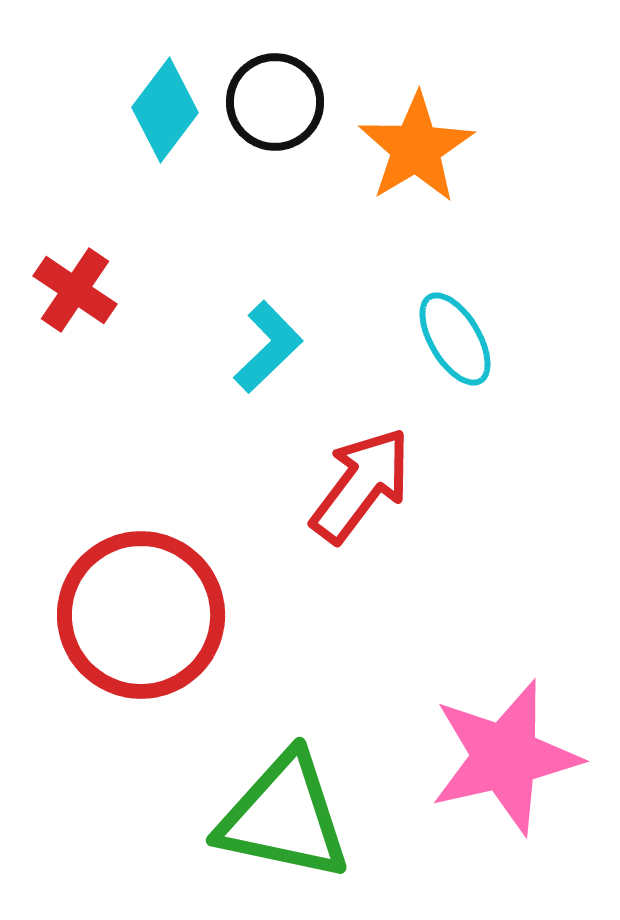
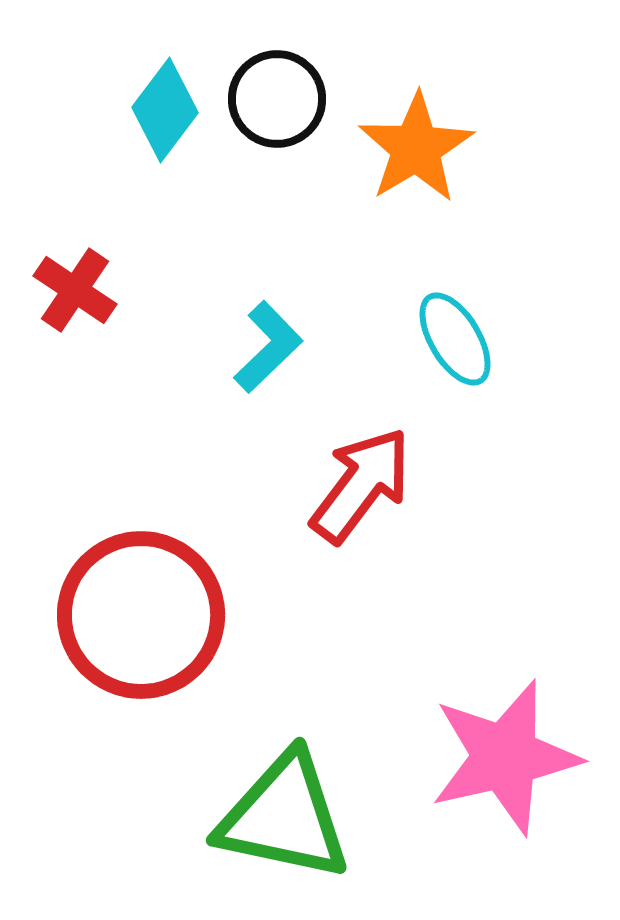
black circle: moved 2 px right, 3 px up
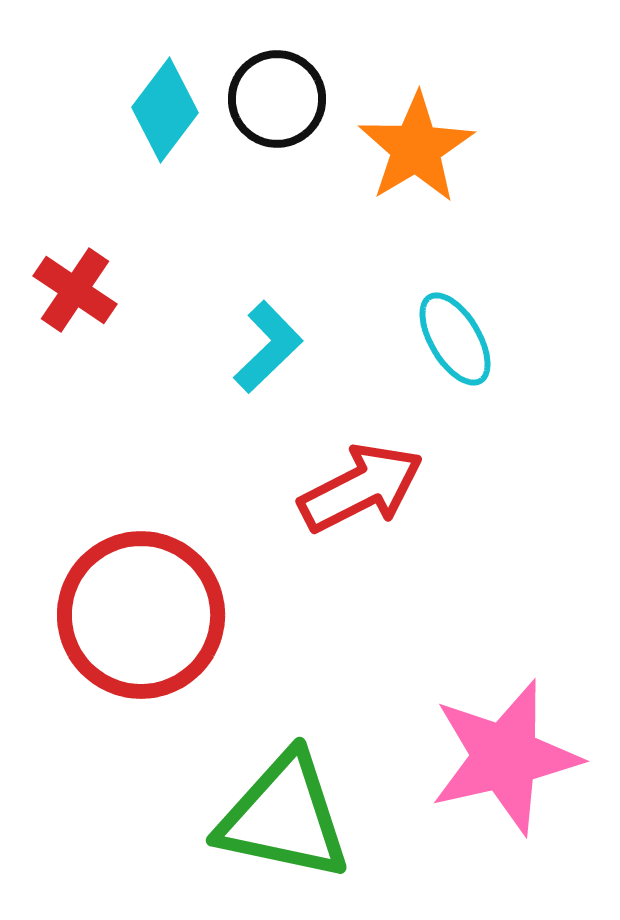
red arrow: moved 3 px down; rotated 26 degrees clockwise
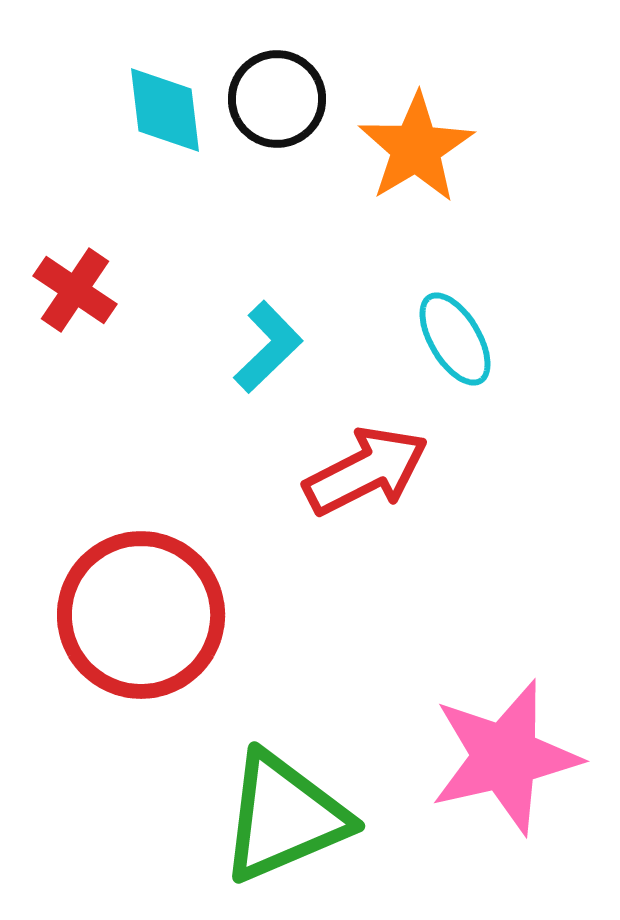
cyan diamond: rotated 44 degrees counterclockwise
red arrow: moved 5 px right, 17 px up
green triangle: rotated 35 degrees counterclockwise
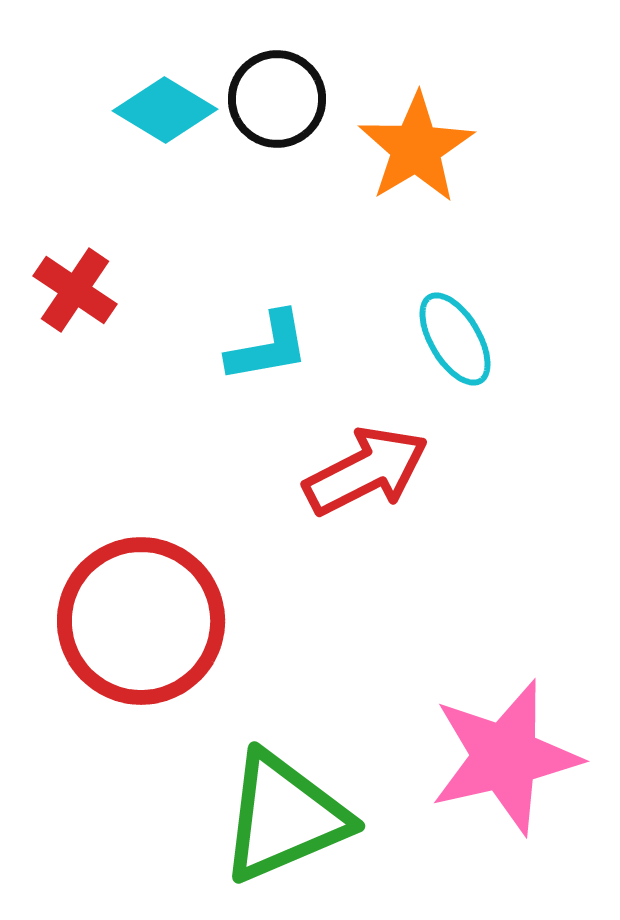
cyan diamond: rotated 52 degrees counterclockwise
cyan L-shape: rotated 34 degrees clockwise
red circle: moved 6 px down
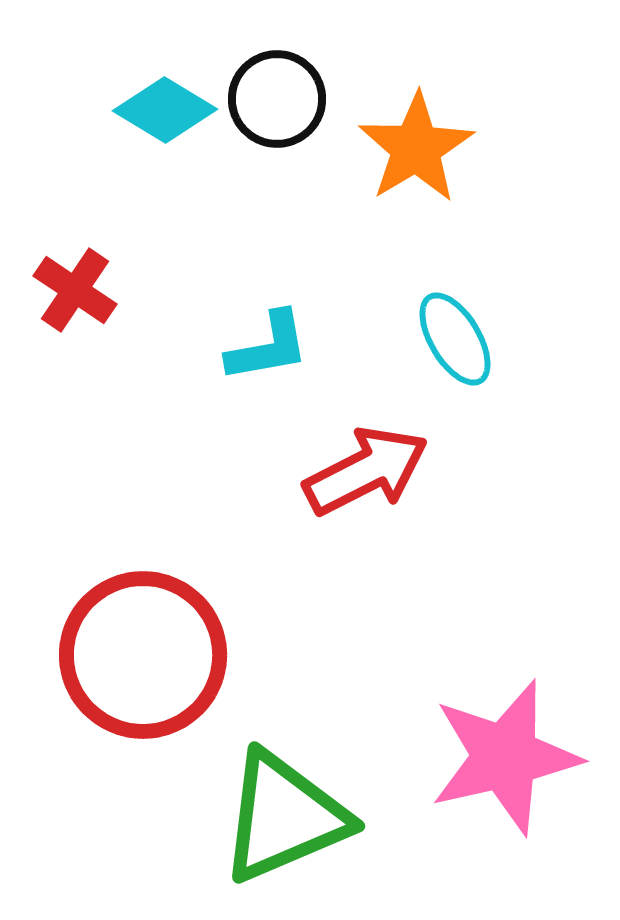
red circle: moved 2 px right, 34 px down
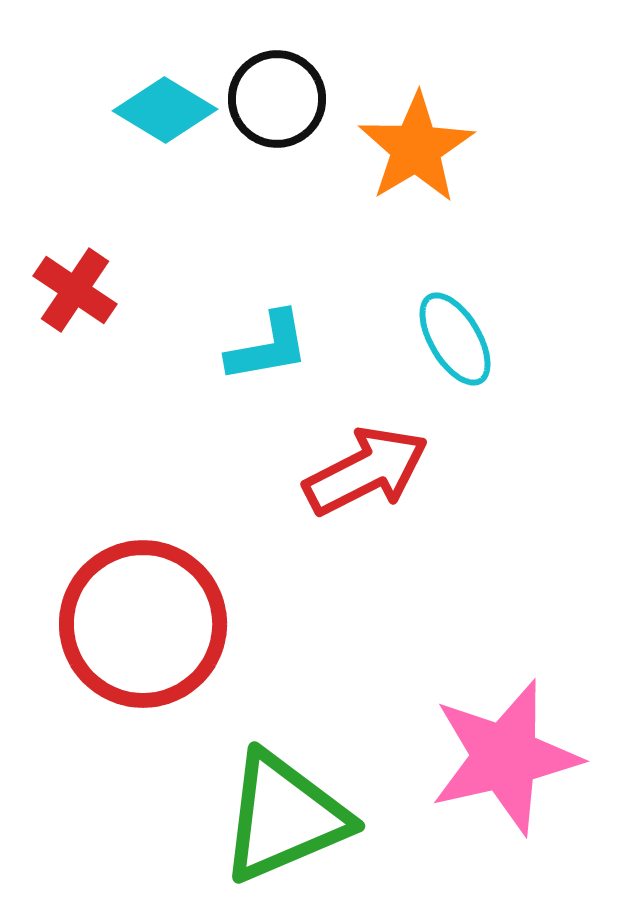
red circle: moved 31 px up
